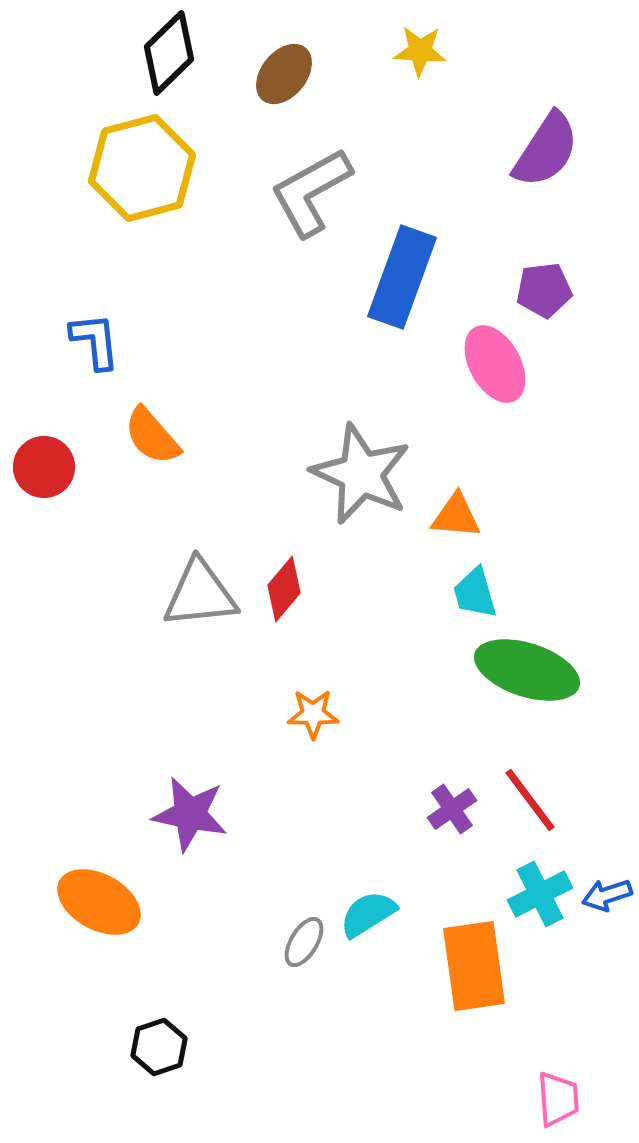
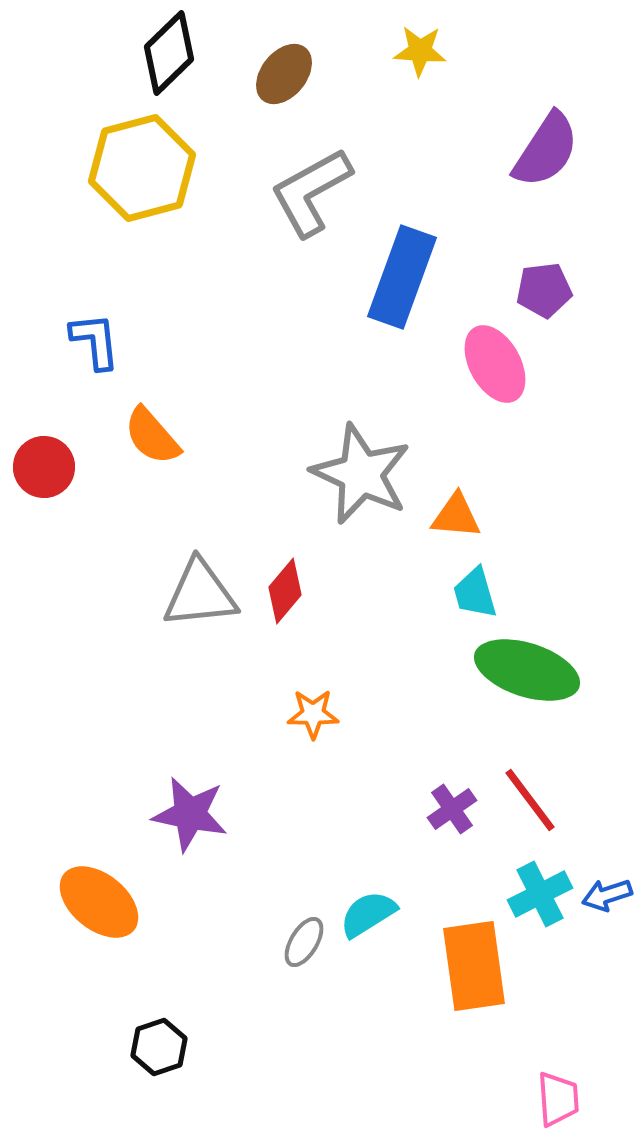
red diamond: moved 1 px right, 2 px down
orange ellipse: rotated 10 degrees clockwise
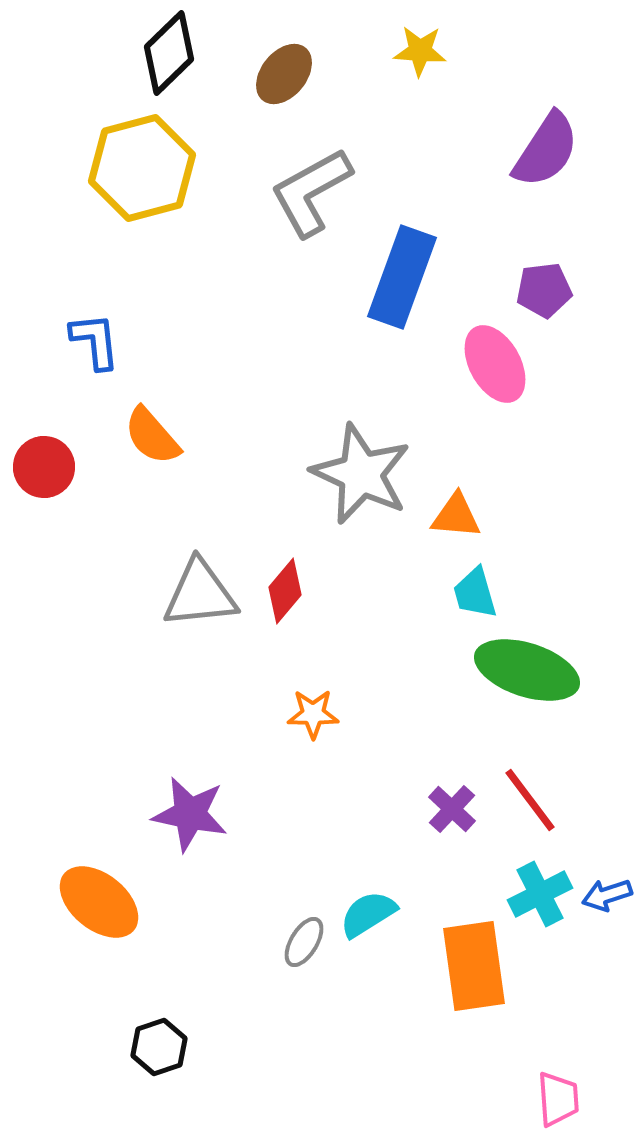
purple cross: rotated 12 degrees counterclockwise
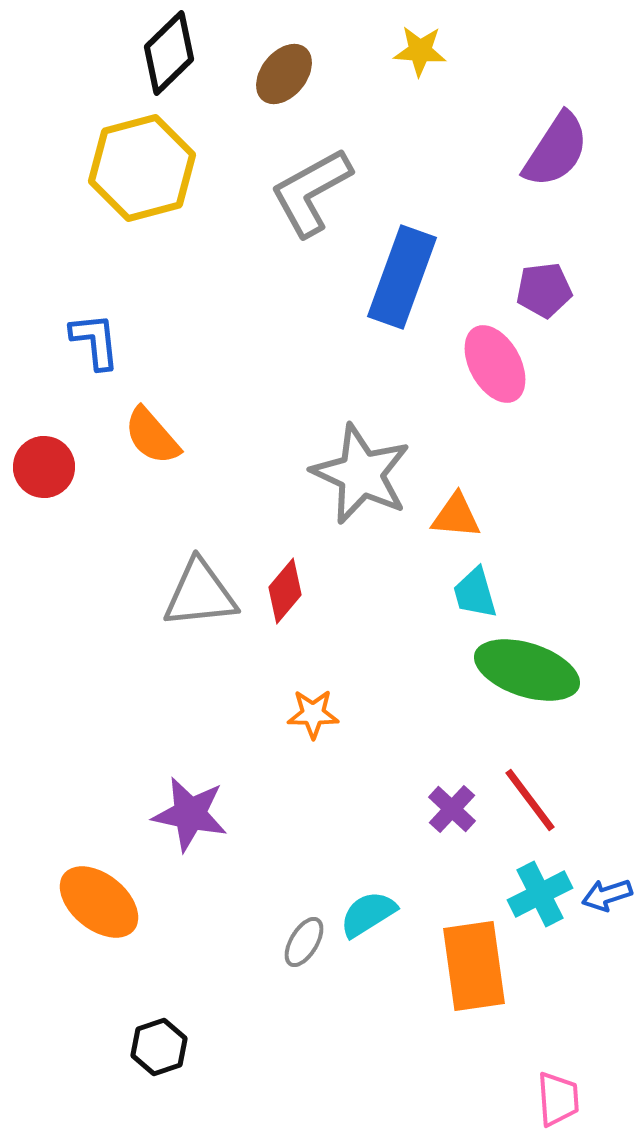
purple semicircle: moved 10 px right
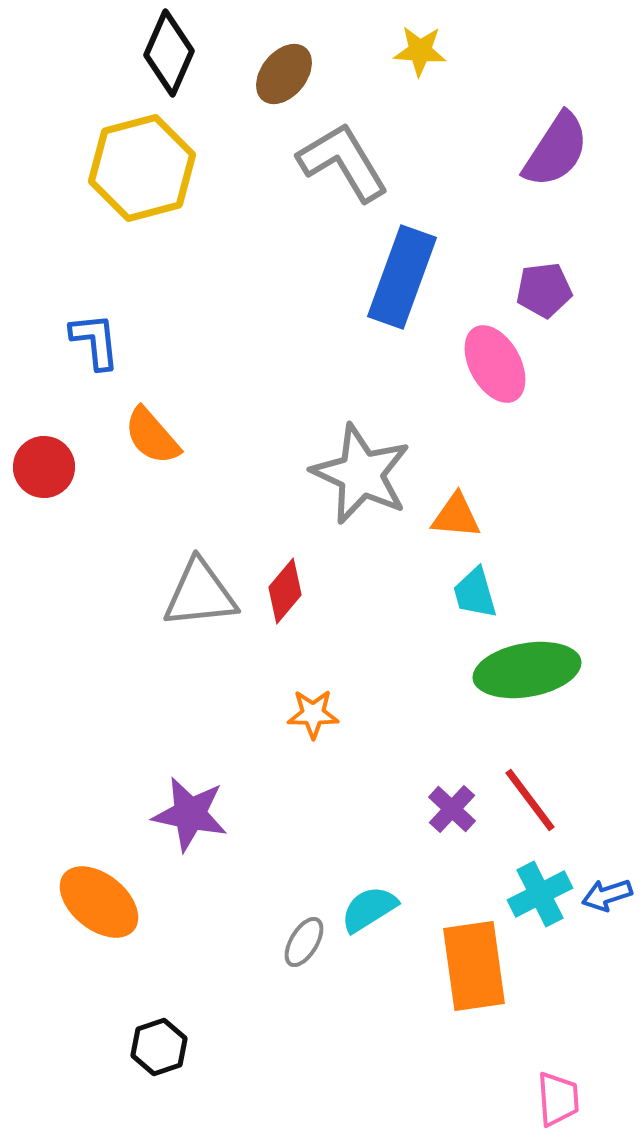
black diamond: rotated 22 degrees counterclockwise
gray L-shape: moved 32 px right, 30 px up; rotated 88 degrees clockwise
green ellipse: rotated 28 degrees counterclockwise
cyan semicircle: moved 1 px right, 5 px up
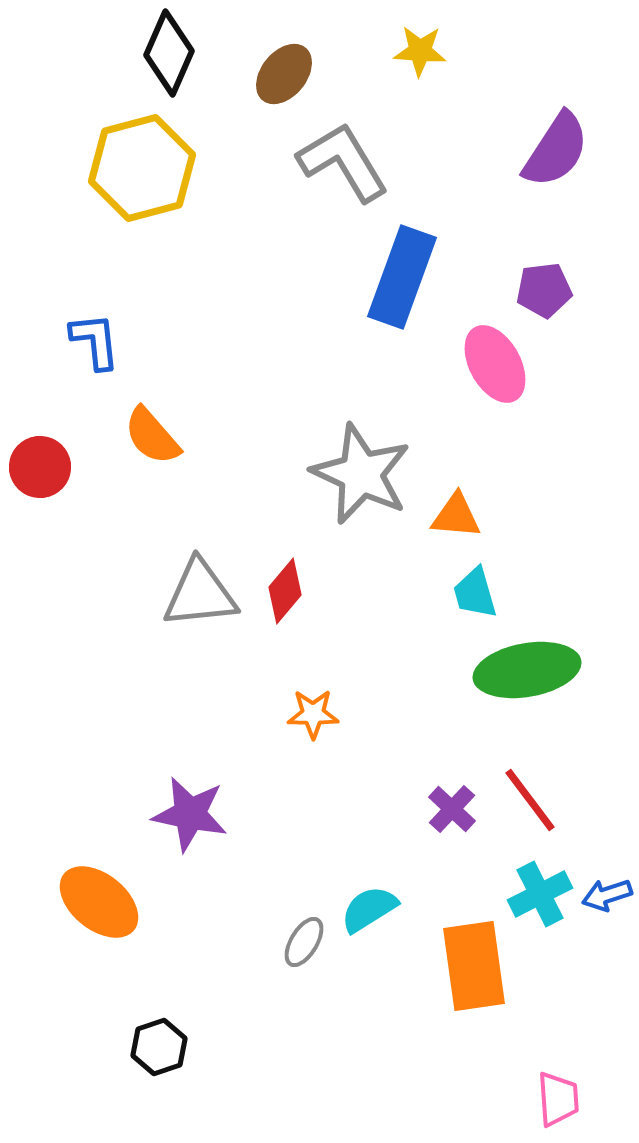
red circle: moved 4 px left
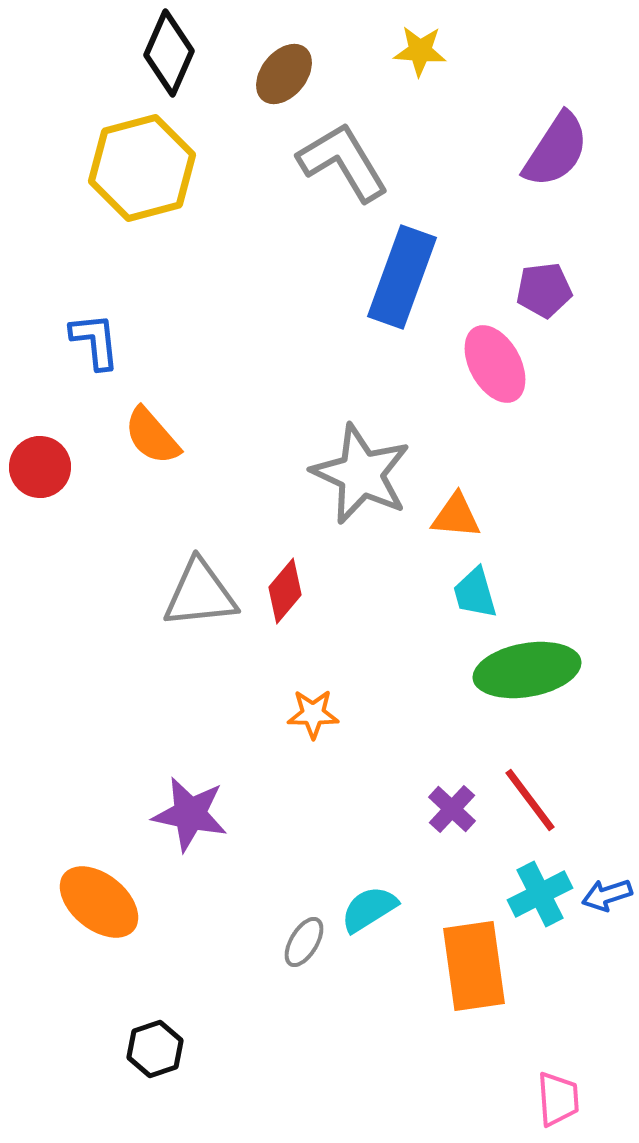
black hexagon: moved 4 px left, 2 px down
